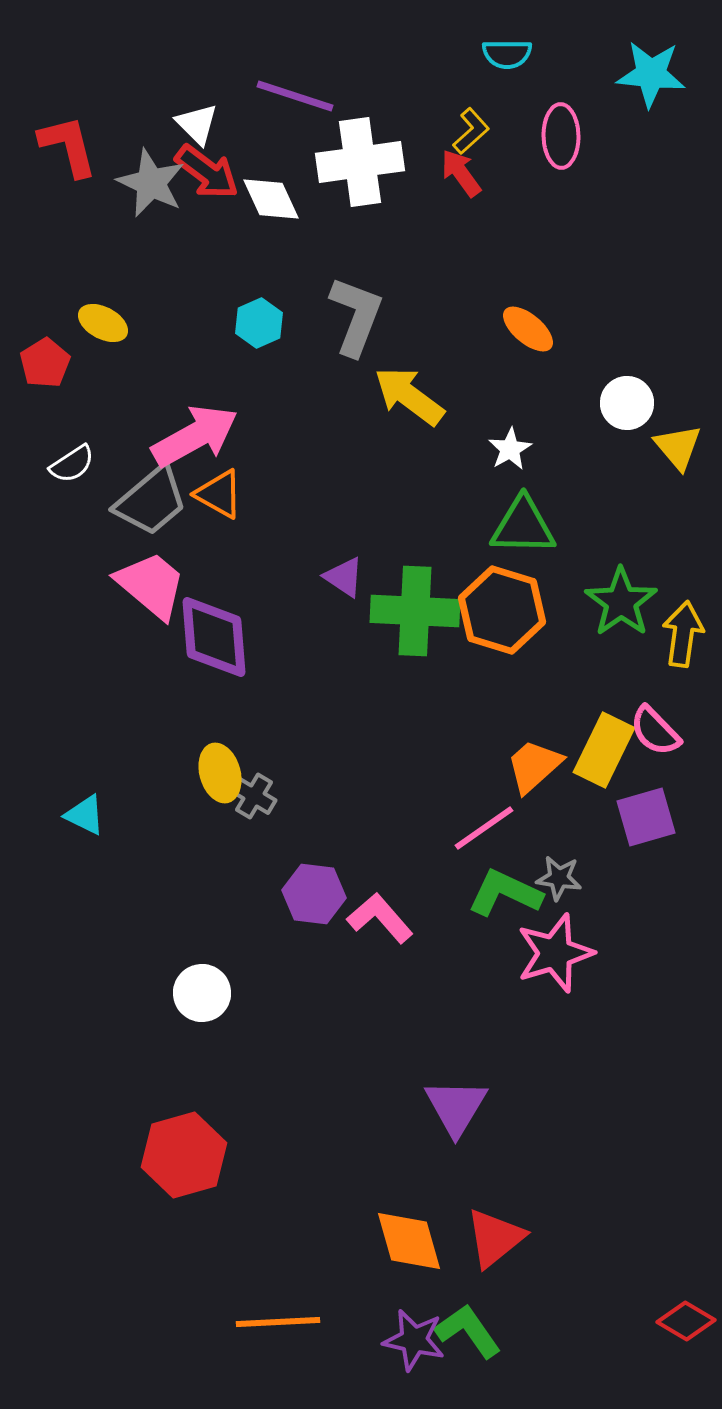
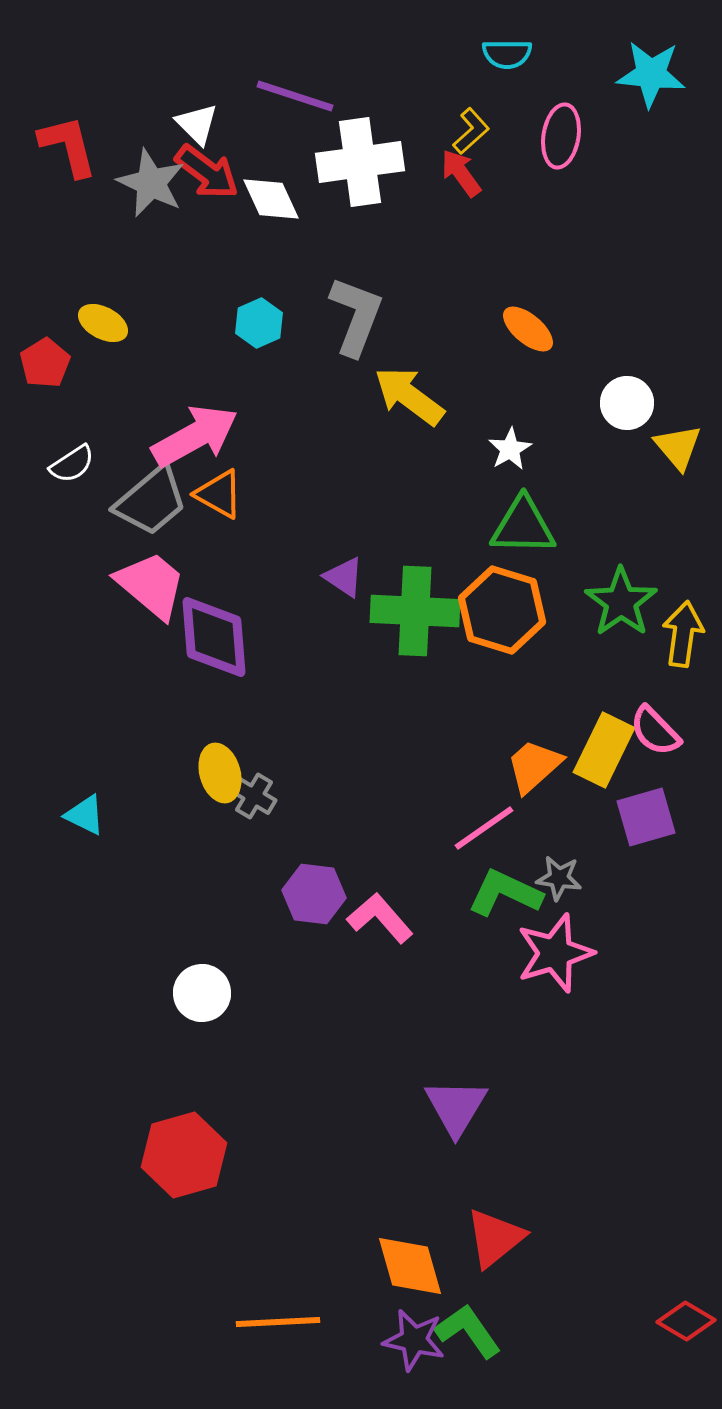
pink ellipse at (561, 136): rotated 10 degrees clockwise
orange diamond at (409, 1241): moved 1 px right, 25 px down
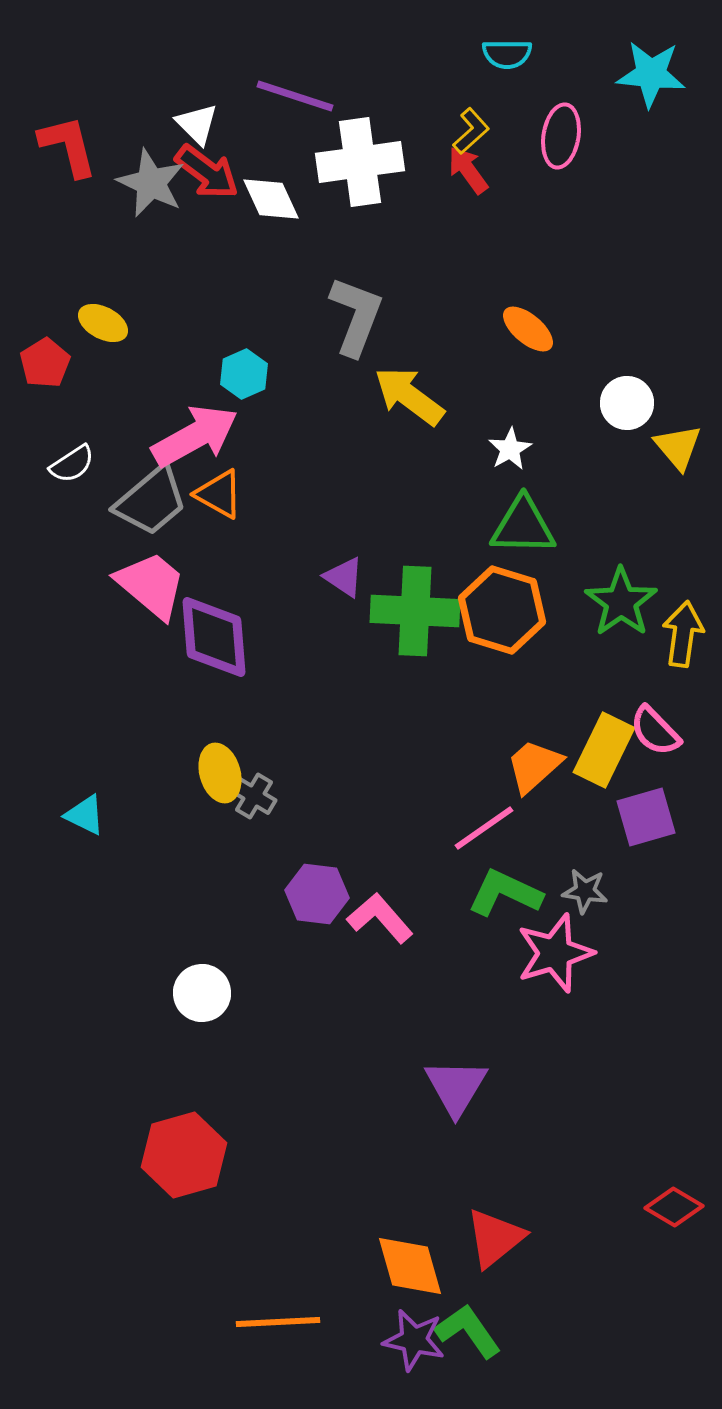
red arrow at (461, 173): moved 7 px right, 3 px up
cyan hexagon at (259, 323): moved 15 px left, 51 px down
gray star at (559, 878): moved 26 px right, 13 px down
purple hexagon at (314, 894): moved 3 px right
purple triangle at (456, 1107): moved 20 px up
red diamond at (686, 1321): moved 12 px left, 114 px up
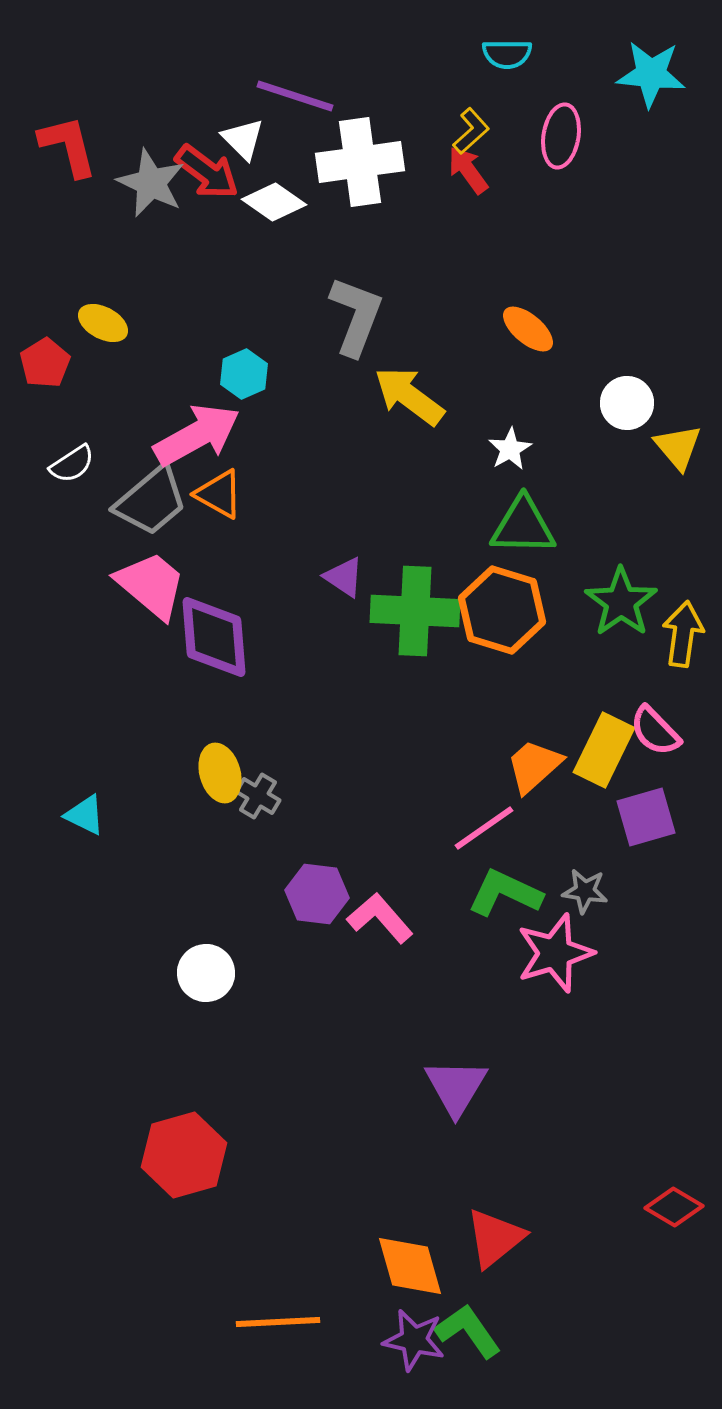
white triangle at (197, 124): moved 46 px right, 15 px down
white diamond at (271, 199): moved 3 px right, 3 px down; rotated 30 degrees counterclockwise
pink arrow at (195, 436): moved 2 px right, 1 px up
gray cross at (254, 796): moved 4 px right
white circle at (202, 993): moved 4 px right, 20 px up
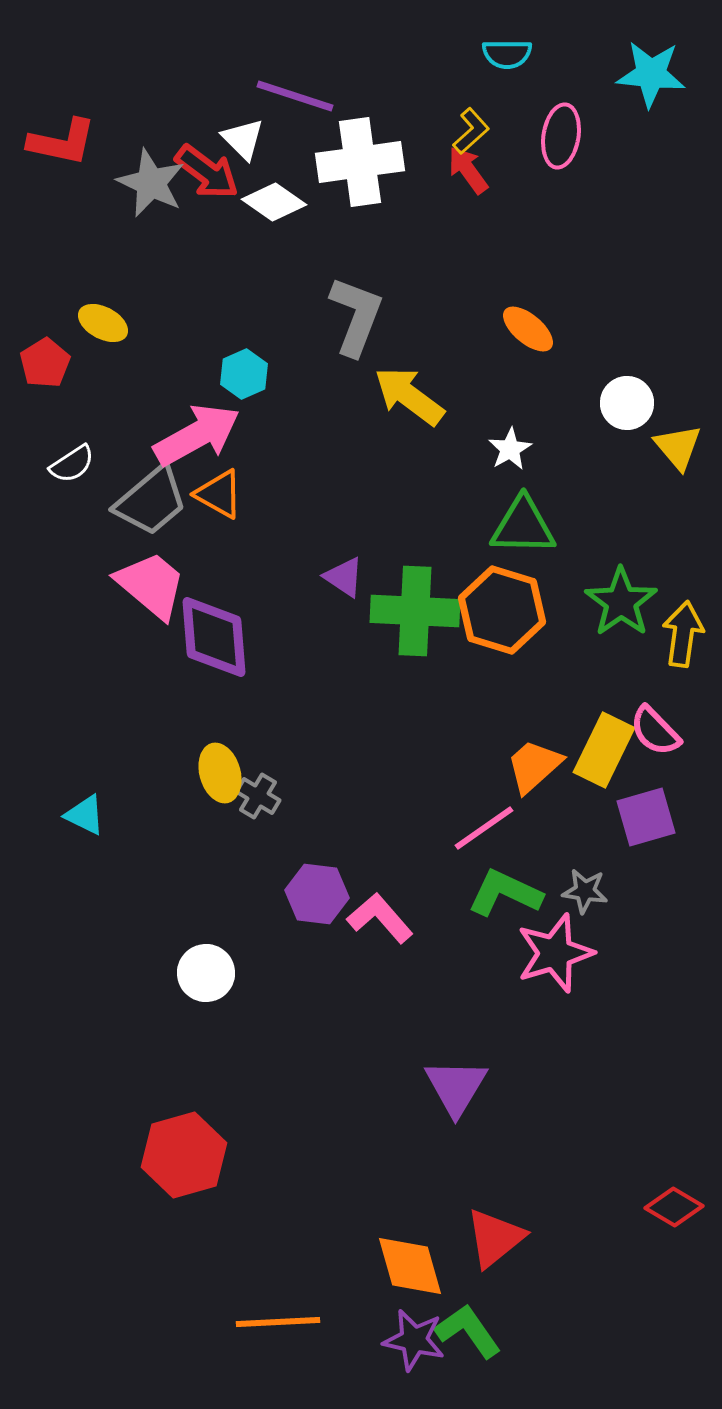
red L-shape at (68, 146): moved 6 px left, 4 px up; rotated 116 degrees clockwise
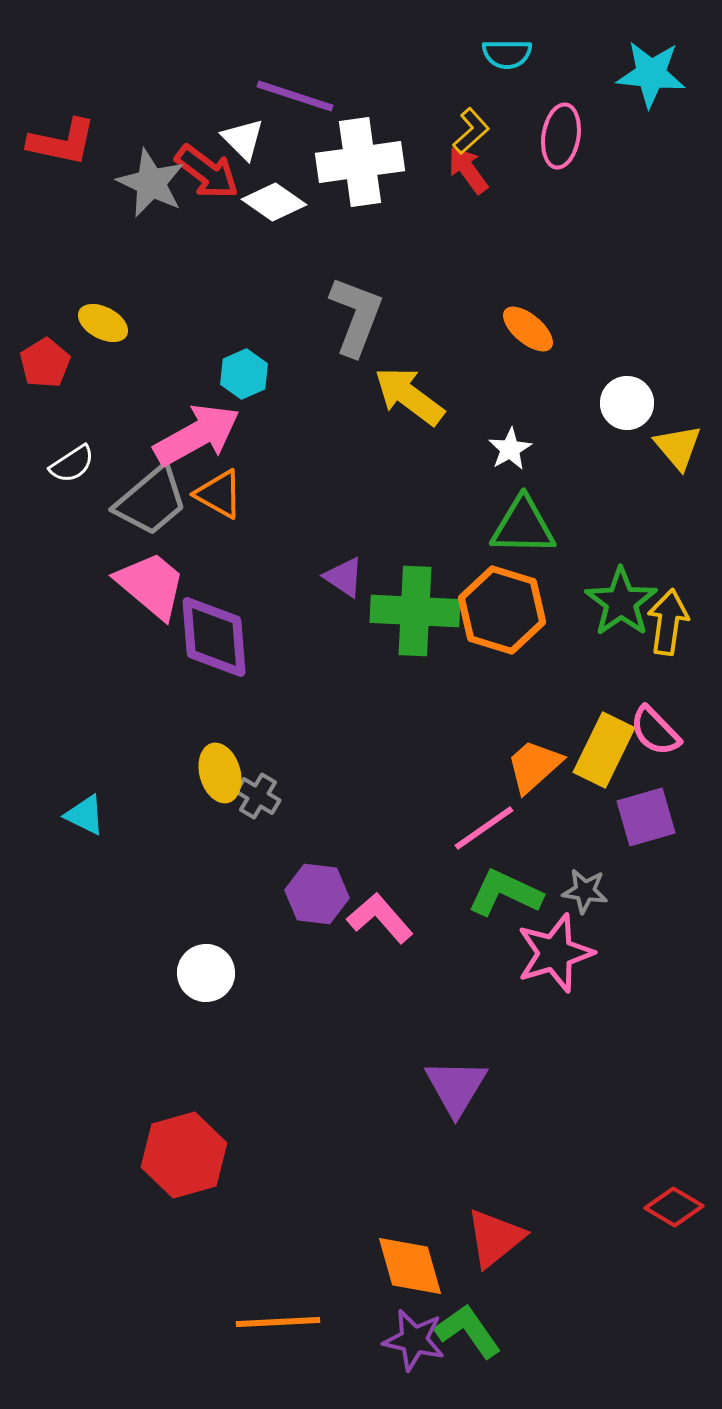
yellow arrow at (683, 634): moved 15 px left, 12 px up
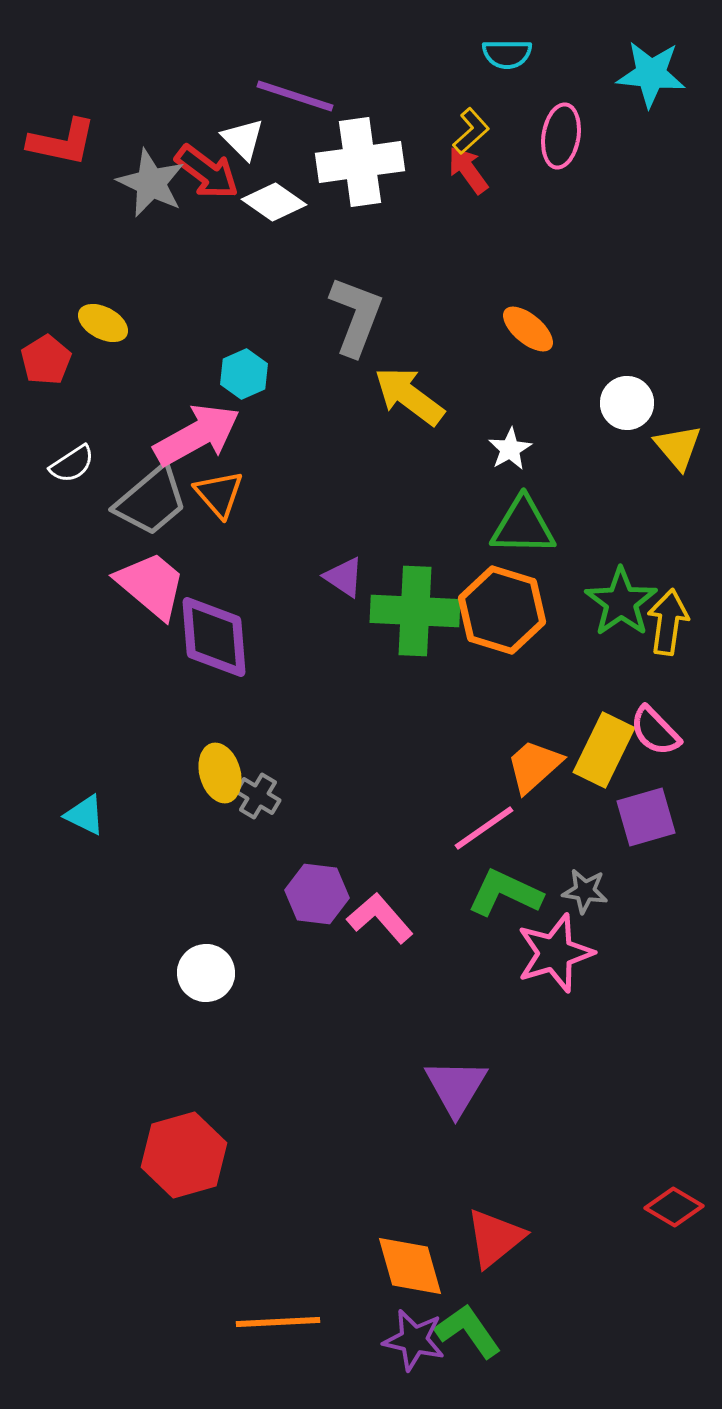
red pentagon at (45, 363): moved 1 px right, 3 px up
orange triangle at (219, 494): rotated 20 degrees clockwise
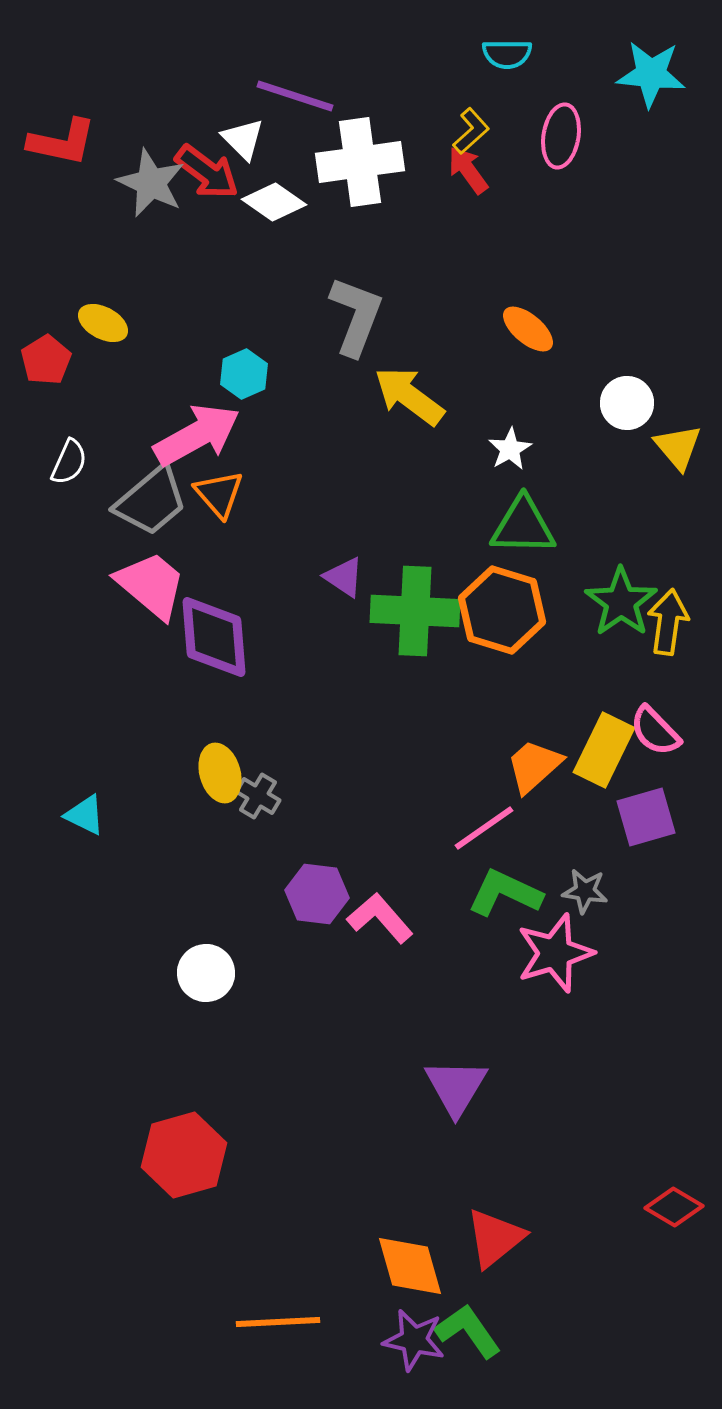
white semicircle at (72, 464): moved 3 px left, 2 px up; rotated 33 degrees counterclockwise
